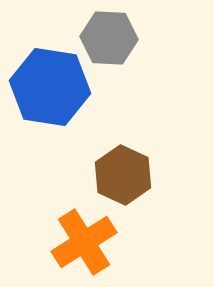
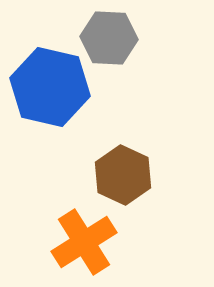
blue hexagon: rotated 4 degrees clockwise
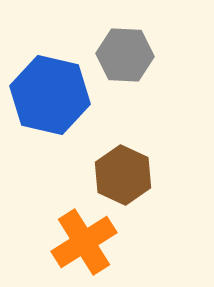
gray hexagon: moved 16 px right, 17 px down
blue hexagon: moved 8 px down
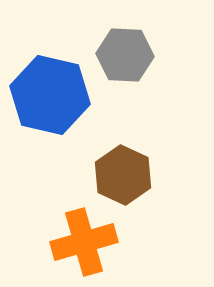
orange cross: rotated 16 degrees clockwise
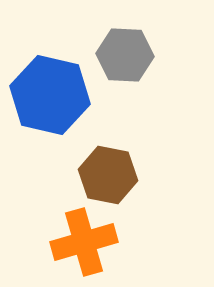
brown hexagon: moved 15 px left; rotated 14 degrees counterclockwise
